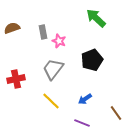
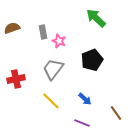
blue arrow: rotated 104 degrees counterclockwise
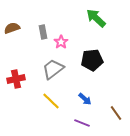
pink star: moved 2 px right, 1 px down; rotated 16 degrees clockwise
black pentagon: rotated 15 degrees clockwise
gray trapezoid: rotated 15 degrees clockwise
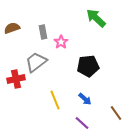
black pentagon: moved 4 px left, 6 px down
gray trapezoid: moved 17 px left, 7 px up
yellow line: moved 4 px right, 1 px up; rotated 24 degrees clockwise
purple line: rotated 21 degrees clockwise
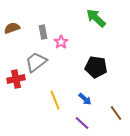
black pentagon: moved 8 px right, 1 px down; rotated 15 degrees clockwise
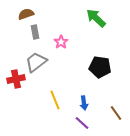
brown semicircle: moved 14 px right, 14 px up
gray rectangle: moved 8 px left
black pentagon: moved 4 px right
blue arrow: moved 1 px left, 4 px down; rotated 40 degrees clockwise
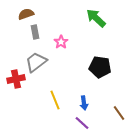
brown line: moved 3 px right
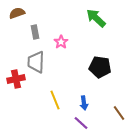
brown semicircle: moved 9 px left, 1 px up
gray trapezoid: rotated 50 degrees counterclockwise
purple line: moved 1 px left
